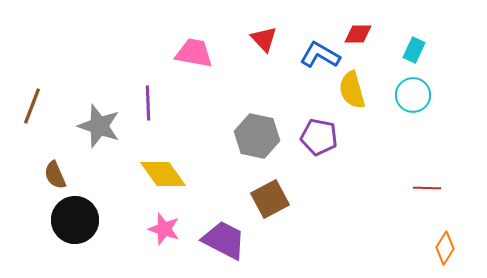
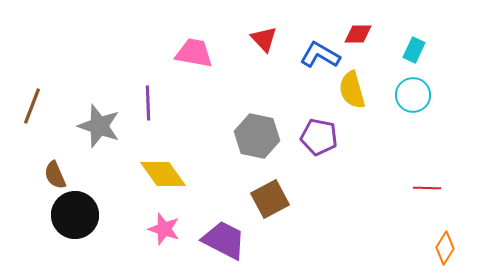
black circle: moved 5 px up
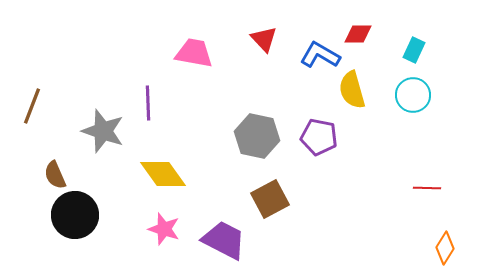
gray star: moved 4 px right, 5 px down
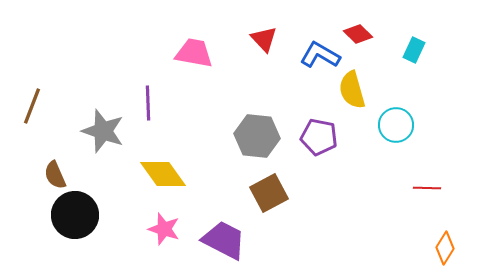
red diamond: rotated 44 degrees clockwise
cyan circle: moved 17 px left, 30 px down
gray hexagon: rotated 6 degrees counterclockwise
brown square: moved 1 px left, 6 px up
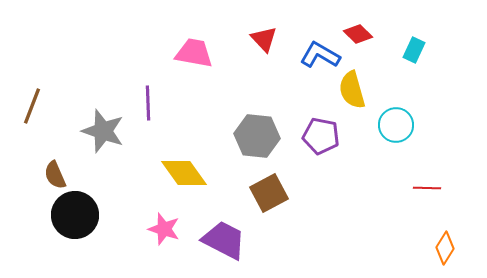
purple pentagon: moved 2 px right, 1 px up
yellow diamond: moved 21 px right, 1 px up
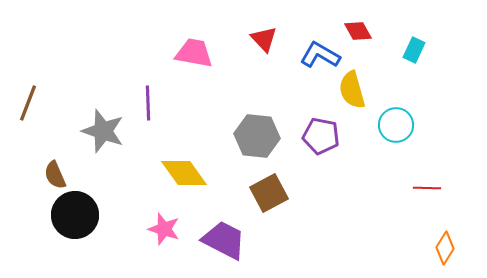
red diamond: moved 3 px up; rotated 16 degrees clockwise
brown line: moved 4 px left, 3 px up
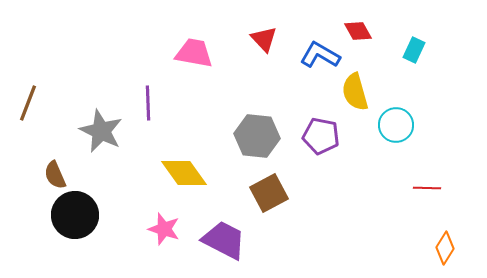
yellow semicircle: moved 3 px right, 2 px down
gray star: moved 2 px left; rotated 6 degrees clockwise
